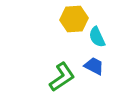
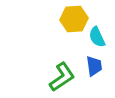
blue trapezoid: rotated 55 degrees clockwise
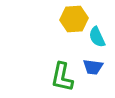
blue trapezoid: moved 1 px left, 1 px down; rotated 105 degrees clockwise
green L-shape: rotated 136 degrees clockwise
